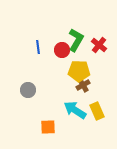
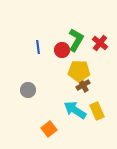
red cross: moved 1 px right, 2 px up
orange square: moved 1 px right, 2 px down; rotated 35 degrees counterclockwise
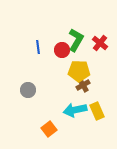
cyan arrow: rotated 45 degrees counterclockwise
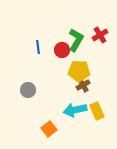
red cross: moved 8 px up; rotated 21 degrees clockwise
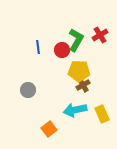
yellow rectangle: moved 5 px right, 3 px down
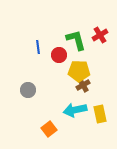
green L-shape: rotated 45 degrees counterclockwise
red circle: moved 3 px left, 5 px down
yellow rectangle: moved 2 px left; rotated 12 degrees clockwise
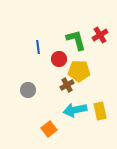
red circle: moved 4 px down
brown cross: moved 16 px left
yellow rectangle: moved 3 px up
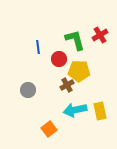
green L-shape: moved 1 px left
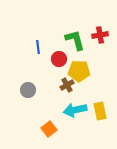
red cross: rotated 21 degrees clockwise
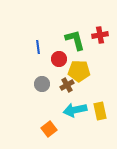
gray circle: moved 14 px right, 6 px up
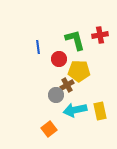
gray circle: moved 14 px right, 11 px down
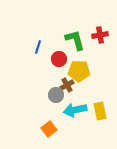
blue line: rotated 24 degrees clockwise
